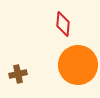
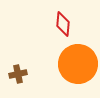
orange circle: moved 1 px up
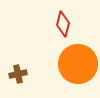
red diamond: rotated 10 degrees clockwise
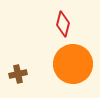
orange circle: moved 5 px left
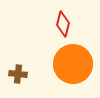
brown cross: rotated 18 degrees clockwise
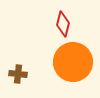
orange circle: moved 2 px up
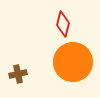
brown cross: rotated 18 degrees counterclockwise
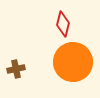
brown cross: moved 2 px left, 5 px up
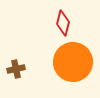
red diamond: moved 1 px up
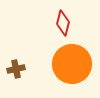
orange circle: moved 1 px left, 2 px down
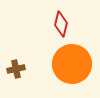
red diamond: moved 2 px left, 1 px down
